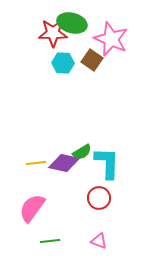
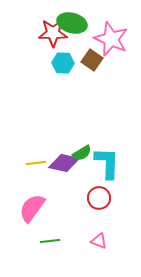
green semicircle: moved 1 px down
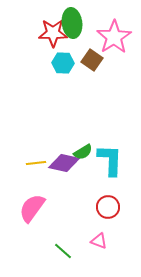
green ellipse: rotated 68 degrees clockwise
pink star: moved 3 px right, 2 px up; rotated 16 degrees clockwise
green semicircle: moved 1 px right, 1 px up
cyan L-shape: moved 3 px right, 3 px up
red circle: moved 9 px right, 9 px down
green line: moved 13 px right, 10 px down; rotated 48 degrees clockwise
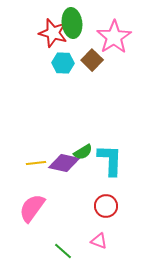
red star: rotated 16 degrees clockwise
brown square: rotated 10 degrees clockwise
red circle: moved 2 px left, 1 px up
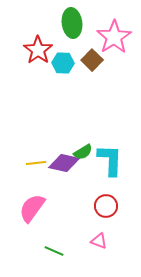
red star: moved 15 px left, 17 px down; rotated 20 degrees clockwise
green line: moved 9 px left; rotated 18 degrees counterclockwise
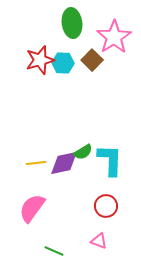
red star: moved 2 px right, 10 px down; rotated 20 degrees clockwise
purple diamond: rotated 24 degrees counterclockwise
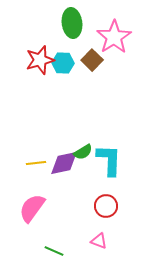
cyan L-shape: moved 1 px left
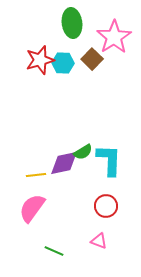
brown square: moved 1 px up
yellow line: moved 12 px down
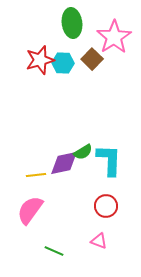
pink semicircle: moved 2 px left, 2 px down
